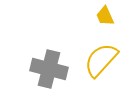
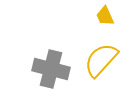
gray cross: moved 2 px right
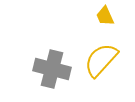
gray cross: moved 1 px right
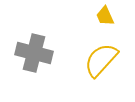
gray cross: moved 18 px left, 16 px up
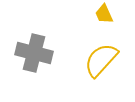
yellow trapezoid: moved 1 px left, 2 px up
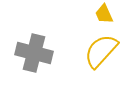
yellow semicircle: moved 9 px up
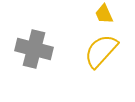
gray cross: moved 4 px up
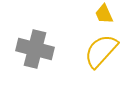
gray cross: moved 1 px right
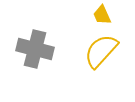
yellow trapezoid: moved 2 px left, 1 px down
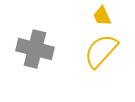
yellow trapezoid: moved 1 px down
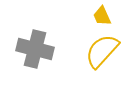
yellow semicircle: moved 1 px right
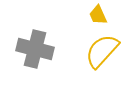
yellow trapezoid: moved 4 px left, 1 px up
